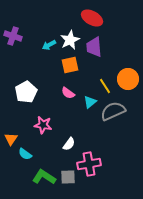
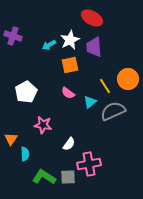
cyan semicircle: rotated 128 degrees counterclockwise
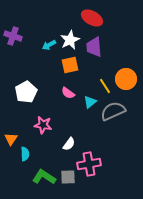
orange circle: moved 2 px left
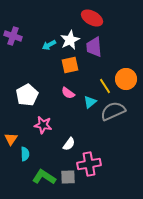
white pentagon: moved 1 px right, 3 px down
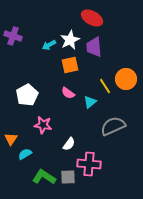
gray semicircle: moved 15 px down
cyan semicircle: rotated 120 degrees counterclockwise
pink cross: rotated 15 degrees clockwise
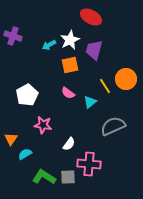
red ellipse: moved 1 px left, 1 px up
purple trapezoid: moved 3 px down; rotated 20 degrees clockwise
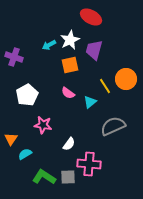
purple cross: moved 1 px right, 21 px down
